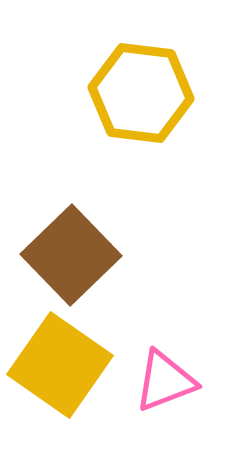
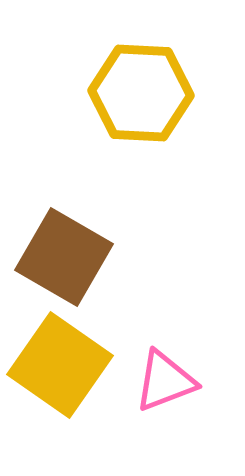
yellow hexagon: rotated 4 degrees counterclockwise
brown square: moved 7 px left, 2 px down; rotated 16 degrees counterclockwise
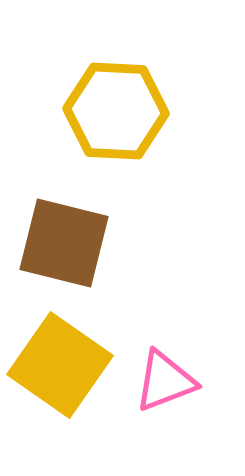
yellow hexagon: moved 25 px left, 18 px down
brown square: moved 14 px up; rotated 16 degrees counterclockwise
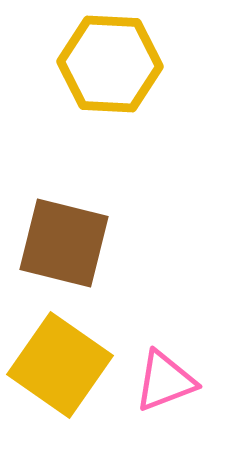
yellow hexagon: moved 6 px left, 47 px up
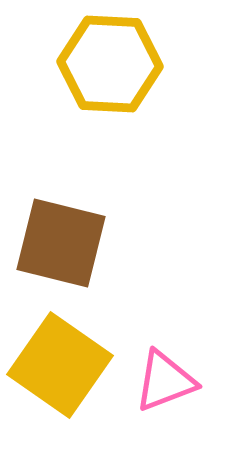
brown square: moved 3 px left
